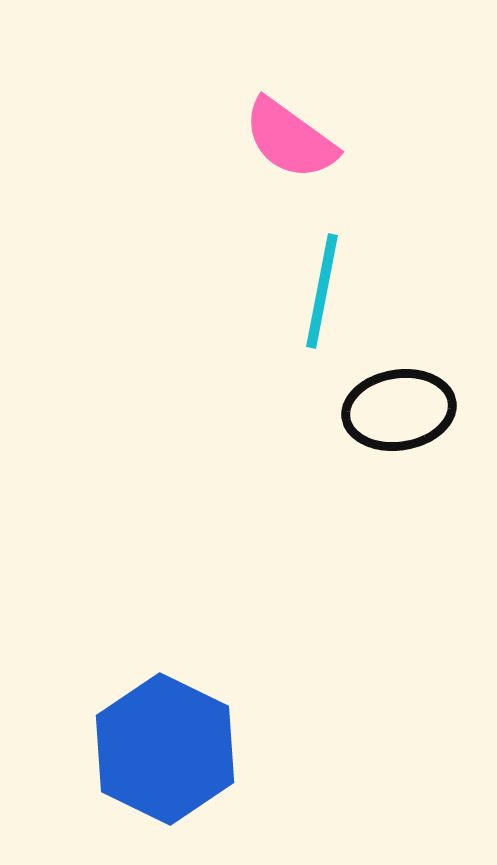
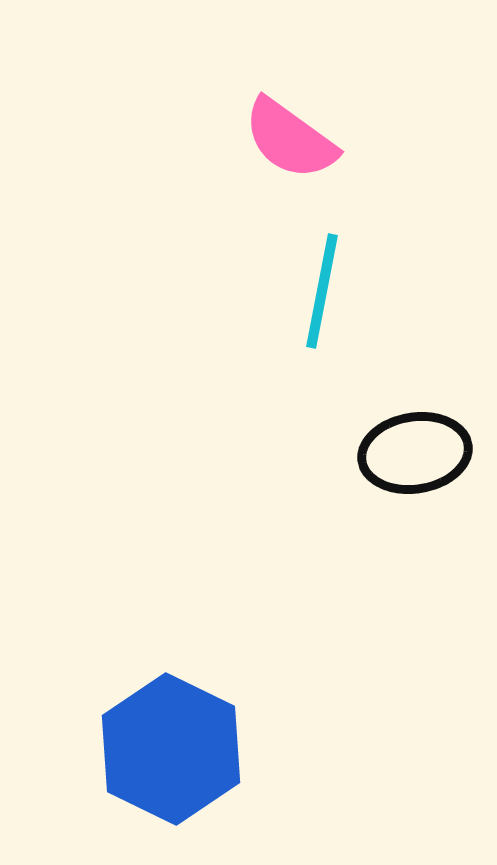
black ellipse: moved 16 px right, 43 px down
blue hexagon: moved 6 px right
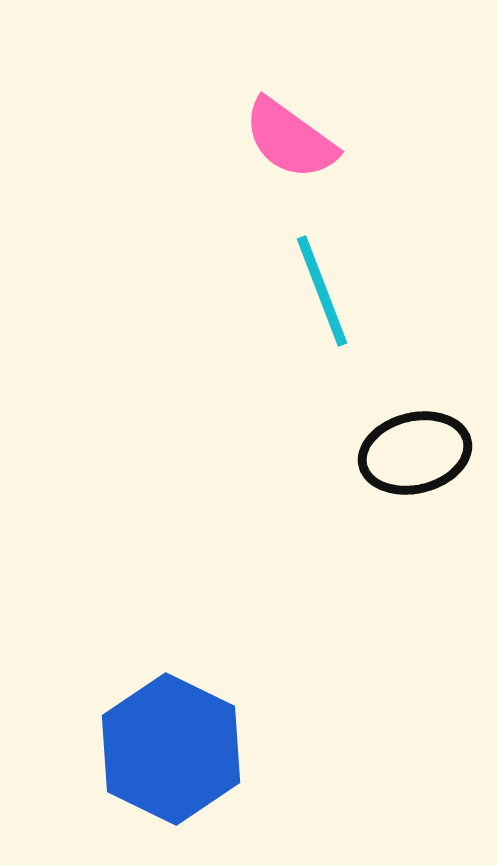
cyan line: rotated 32 degrees counterclockwise
black ellipse: rotated 5 degrees counterclockwise
